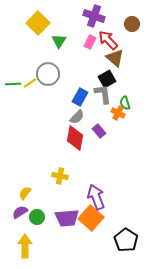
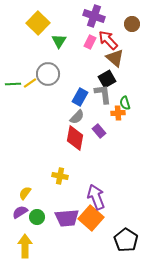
orange cross: rotated 32 degrees counterclockwise
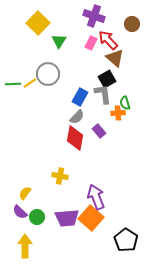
pink rectangle: moved 1 px right, 1 px down
purple semicircle: rotated 105 degrees counterclockwise
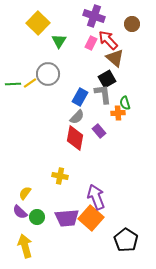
yellow arrow: rotated 15 degrees counterclockwise
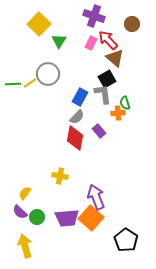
yellow square: moved 1 px right, 1 px down
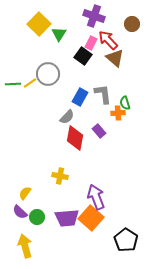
green triangle: moved 7 px up
black square: moved 24 px left, 23 px up; rotated 24 degrees counterclockwise
gray semicircle: moved 10 px left
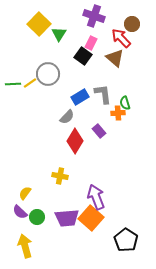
red arrow: moved 13 px right, 2 px up
blue rectangle: rotated 30 degrees clockwise
red diamond: moved 3 px down; rotated 20 degrees clockwise
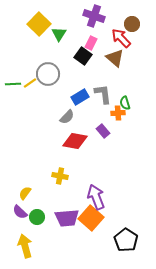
purple rectangle: moved 4 px right
red diamond: rotated 70 degrees clockwise
